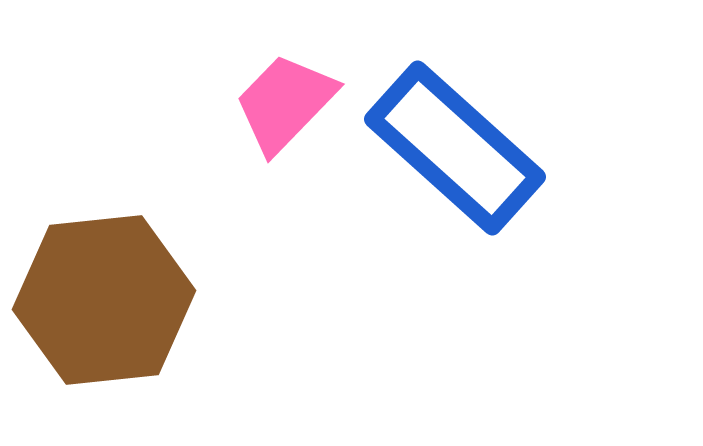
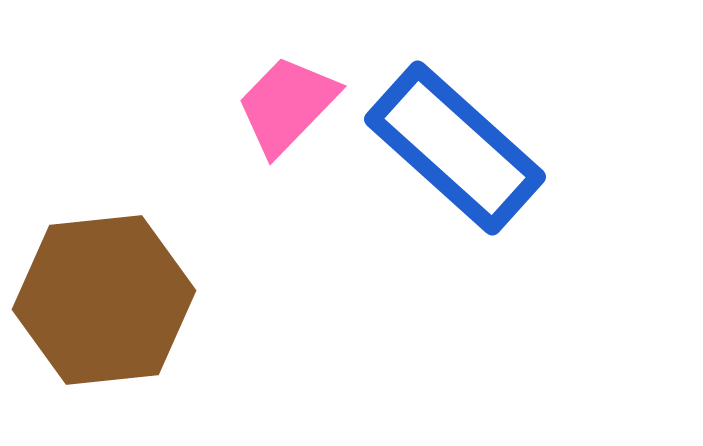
pink trapezoid: moved 2 px right, 2 px down
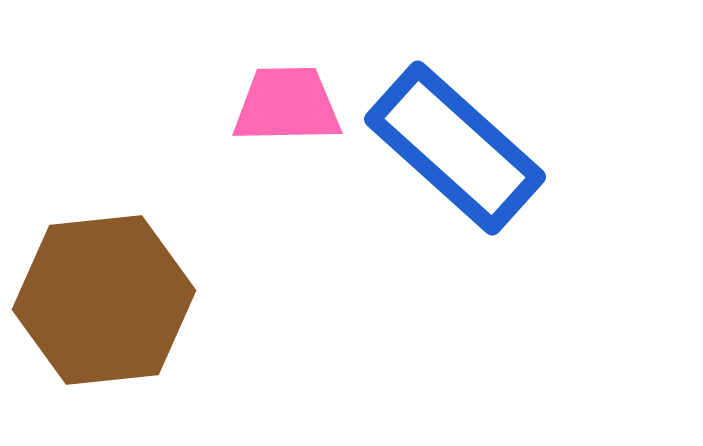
pink trapezoid: rotated 45 degrees clockwise
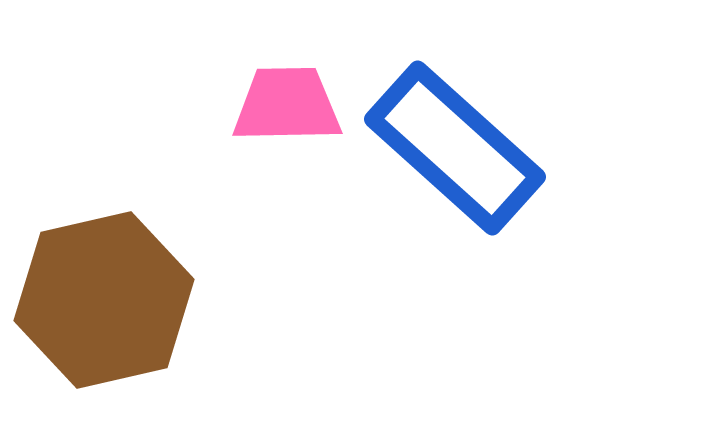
brown hexagon: rotated 7 degrees counterclockwise
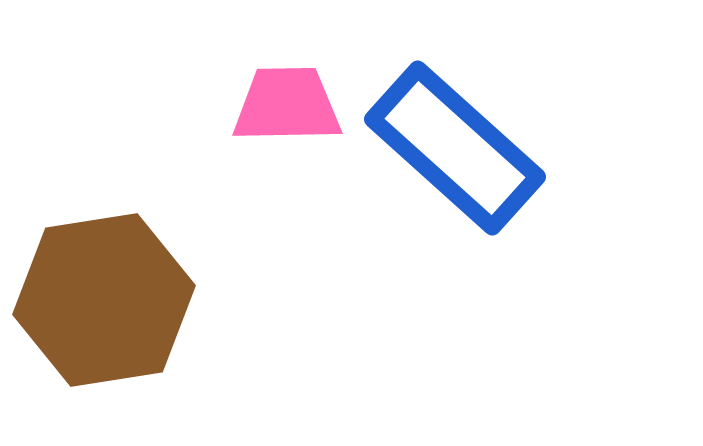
brown hexagon: rotated 4 degrees clockwise
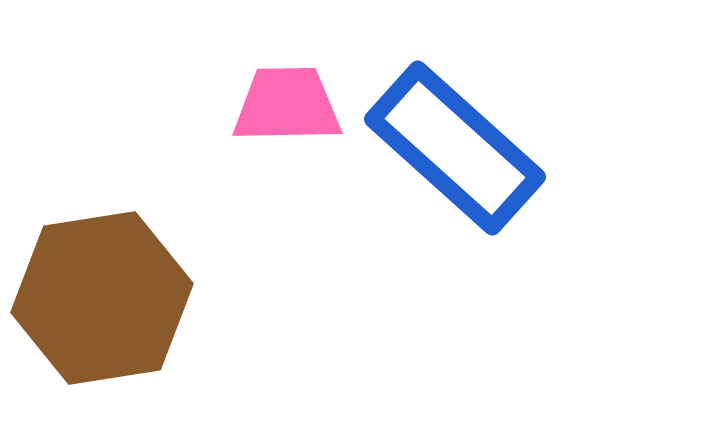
brown hexagon: moved 2 px left, 2 px up
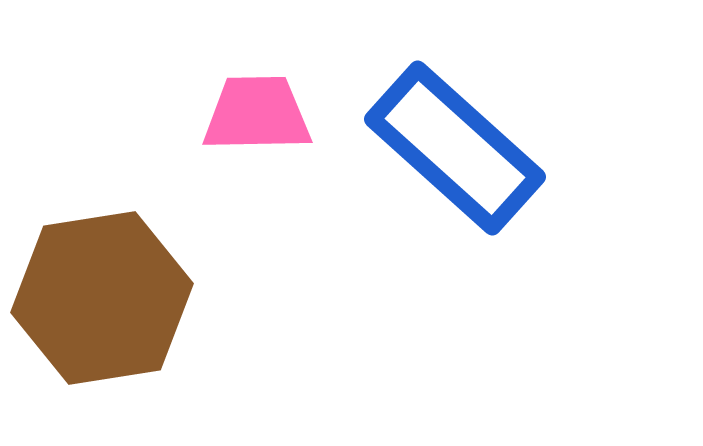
pink trapezoid: moved 30 px left, 9 px down
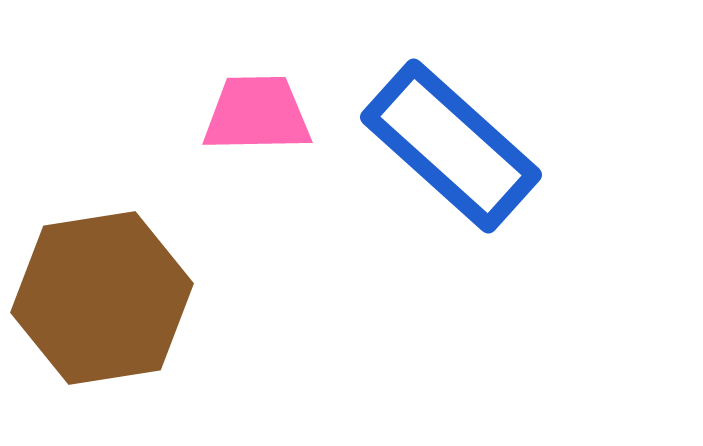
blue rectangle: moved 4 px left, 2 px up
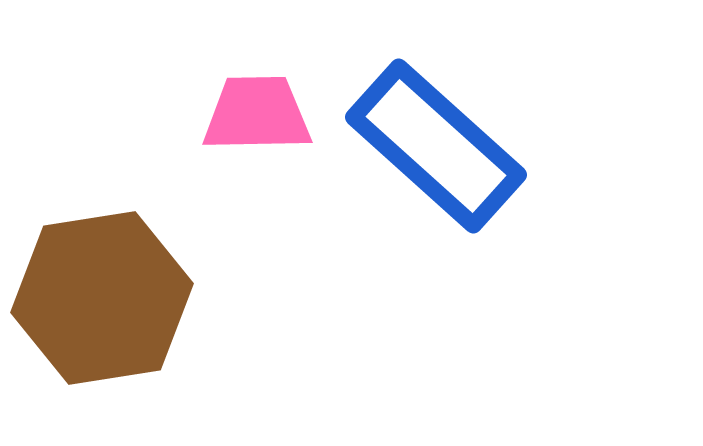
blue rectangle: moved 15 px left
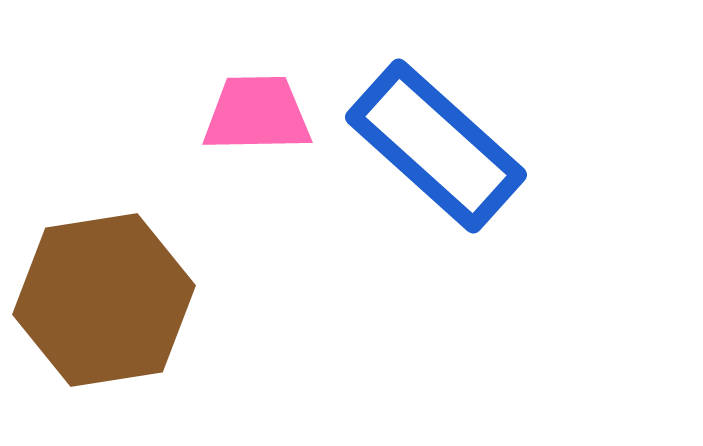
brown hexagon: moved 2 px right, 2 px down
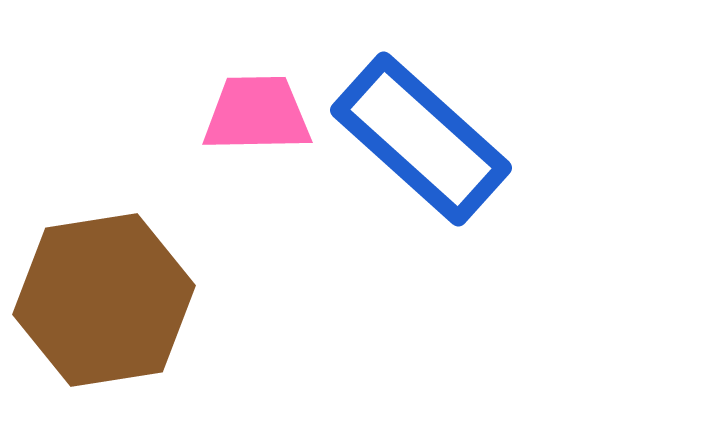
blue rectangle: moved 15 px left, 7 px up
